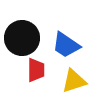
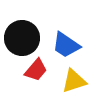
red trapezoid: rotated 40 degrees clockwise
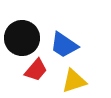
blue trapezoid: moved 2 px left
